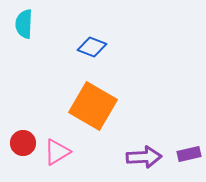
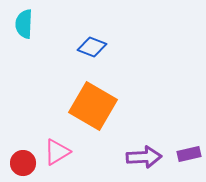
red circle: moved 20 px down
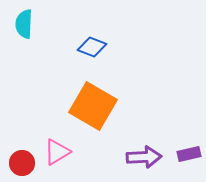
red circle: moved 1 px left
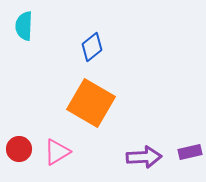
cyan semicircle: moved 2 px down
blue diamond: rotated 60 degrees counterclockwise
orange square: moved 2 px left, 3 px up
purple rectangle: moved 1 px right, 2 px up
red circle: moved 3 px left, 14 px up
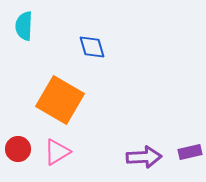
blue diamond: rotated 68 degrees counterclockwise
orange square: moved 31 px left, 3 px up
red circle: moved 1 px left
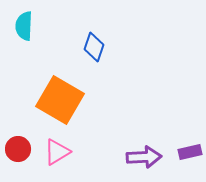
blue diamond: moved 2 px right; rotated 36 degrees clockwise
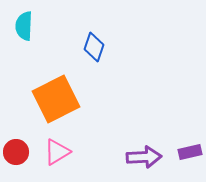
orange square: moved 4 px left, 1 px up; rotated 33 degrees clockwise
red circle: moved 2 px left, 3 px down
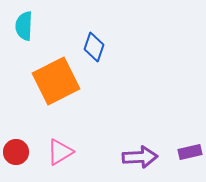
orange square: moved 18 px up
pink triangle: moved 3 px right
purple arrow: moved 4 px left
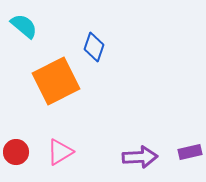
cyan semicircle: rotated 128 degrees clockwise
